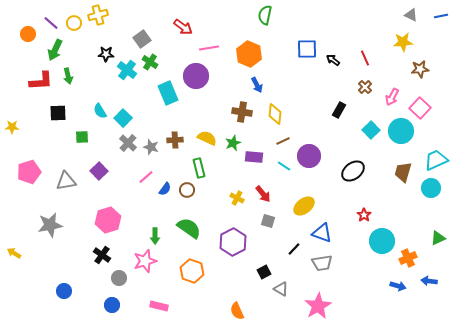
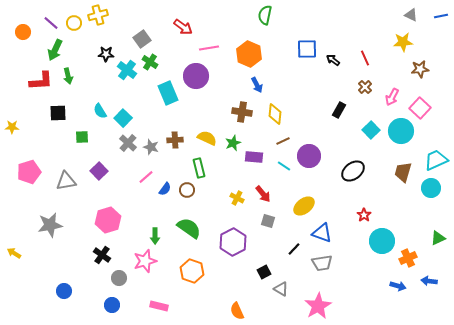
orange circle at (28, 34): moved 5 px left, 2 px up
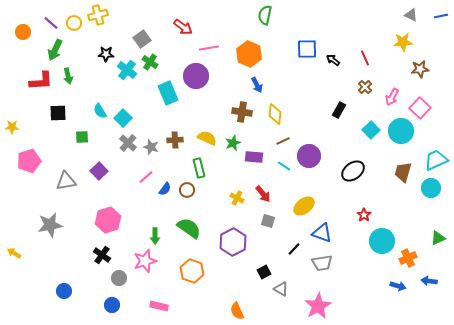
pink pentagon at (29, 172): moved 11 px up
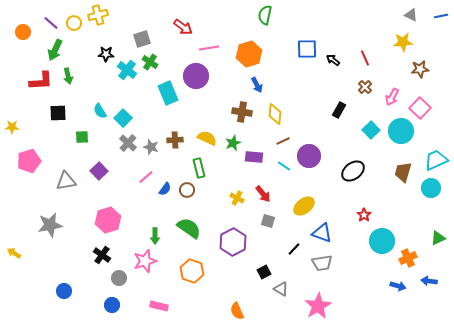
gray square at (142, 39): rotated 18 degrees clockwise
orange hexagon at (249, 54): rotated 20 degrees clockwise
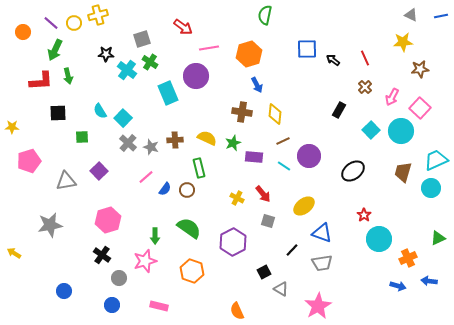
cyan circle at (382, 241): moved 3 px left, 2 px up
black line at (294, 249): moved 2 px left, 1 px down
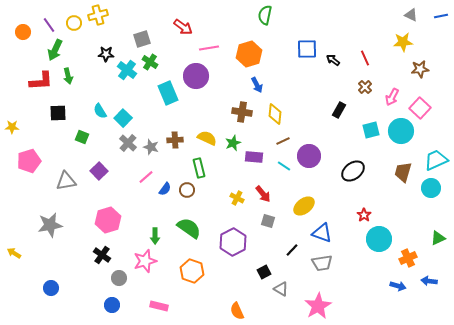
purple line at (51, 23): moved 2 px left, 2 px down; rotated 14 degrees clockwise
cyan square at (371, 130): rotated 30 degrees clockwise
green square at (82, 137): rotated 24 degrees clockwise
blue circle at (64, 291): moved 13 px left, 3 px up
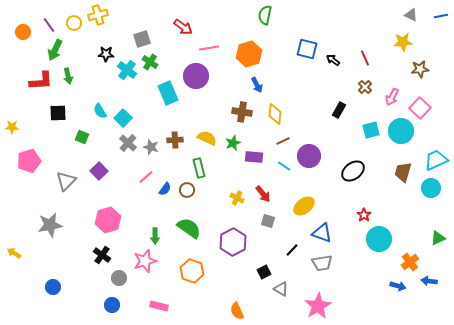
blue square at (307, 49): rotated 15 degrees clockwise
gray triangle at (66, 181): rotated 35 degrees counterclockwise
orange cross at (408, 258): moved 2 px right, 4 px down; rotated 12 degrees counterclockwise
blue circle at (51, 288): moved 2 px right, 1 px up
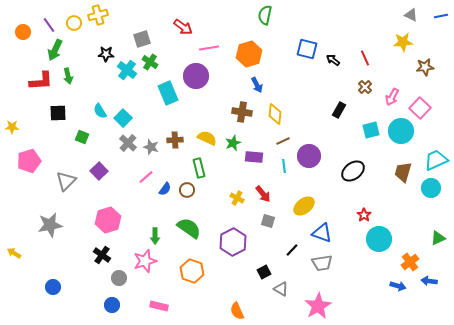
brown star at (420, 69): moved 5 px right, 2 px up
cyan line at (284, 166): rotated 48 degrees clockwise
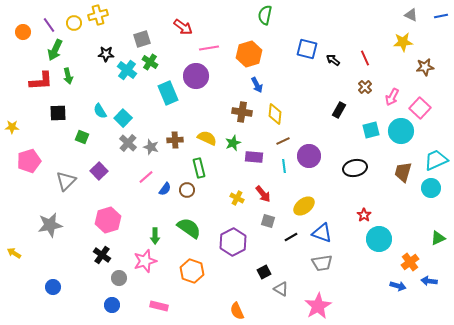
black ellipse at (353, 171): moved 2 px right, 3 px up; rotated 25 degrees clockwise
black line at (292, 250): moved 1 px left, 13 px up; rotated 16 degrees clockwise
